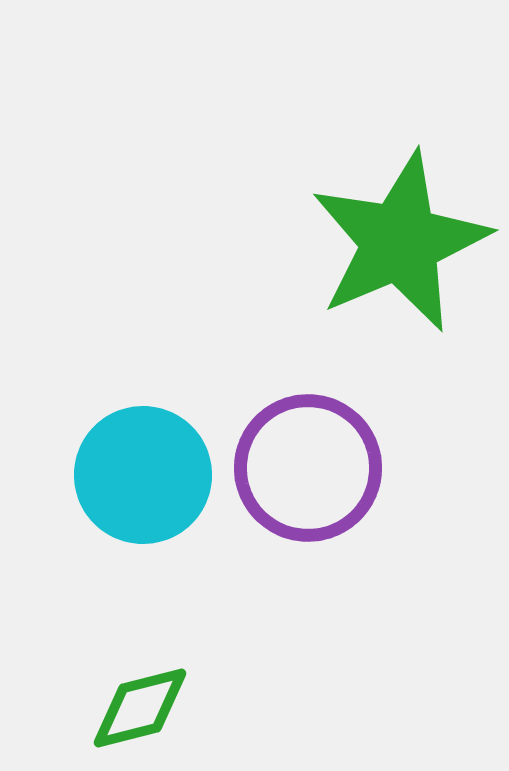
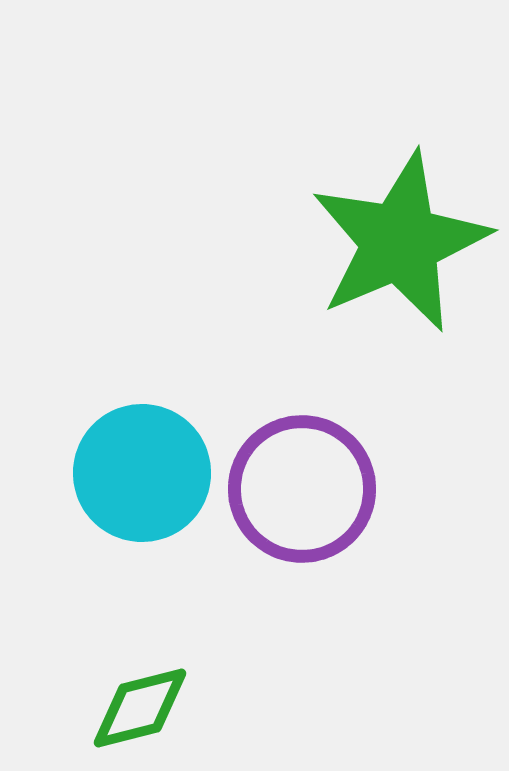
purple circle: moved 6 px left, 21 px down
cyan circle: moved 1 px left, 2 px up
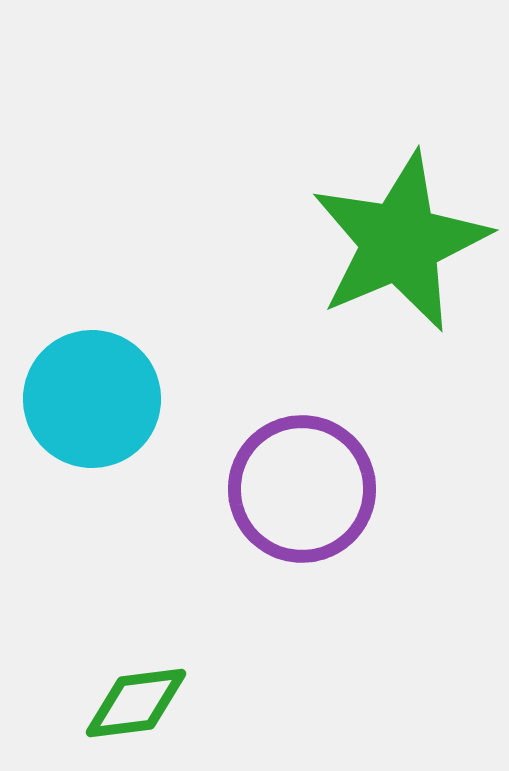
cyan circle: moved 50 px left, 74 px up
green diamond: moved 4 px left, 5 px up; rotated 7 degrees clockwise
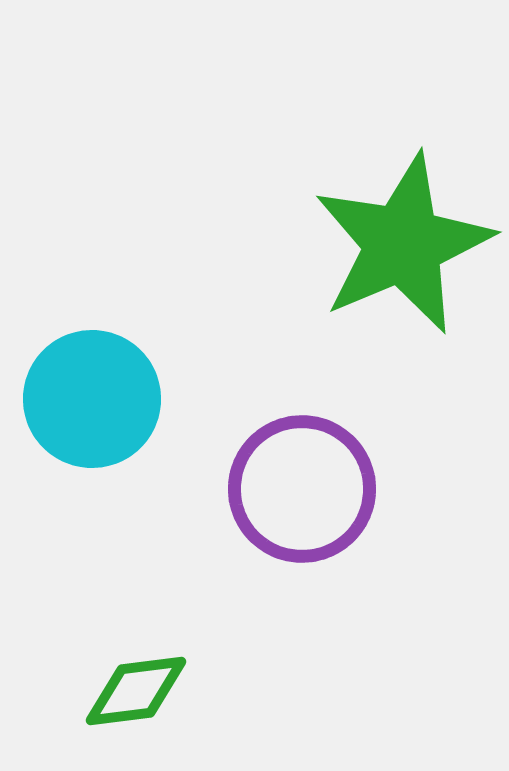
green star: moved 3 px right, 2 px down
green diamond: moved 12 px up
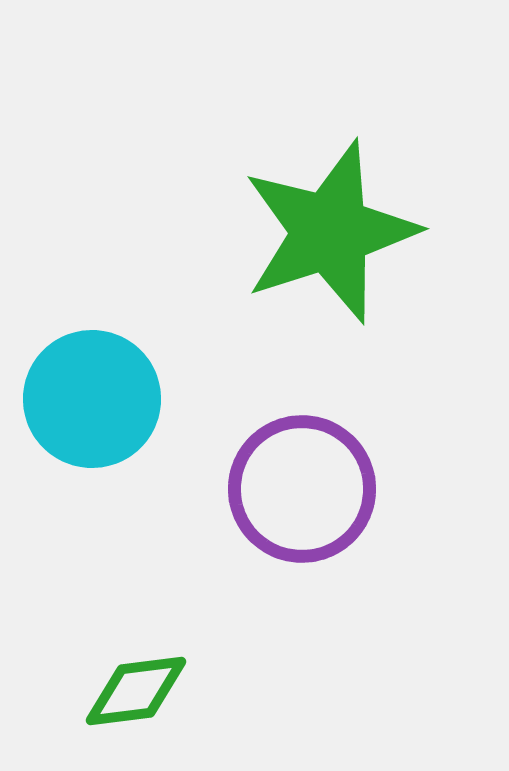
green star: moved 73 px left, 12 px up; rotated 5 degrees clockwise
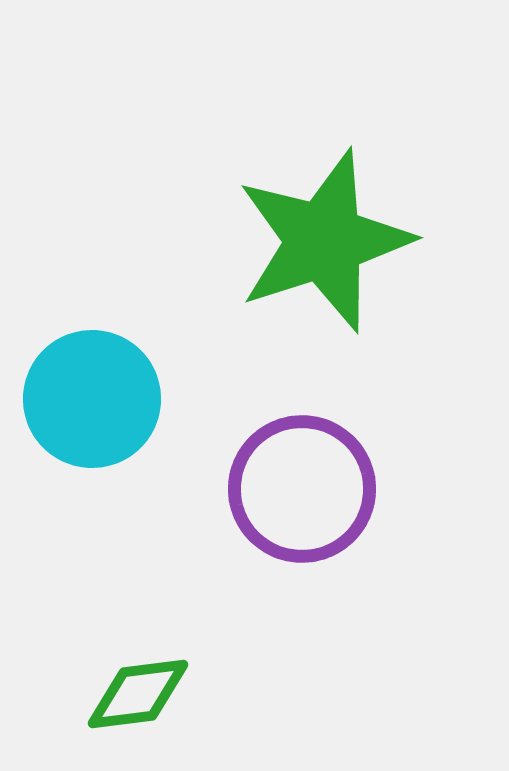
green star: moved 6 px left, 9 px down
green diamond: moved 2 px right, 3 px down
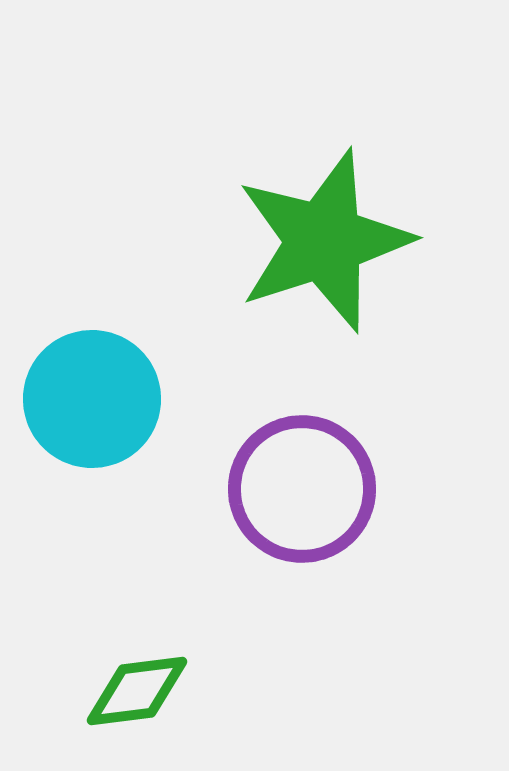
green diamond: moved 1 px left, 3 px up
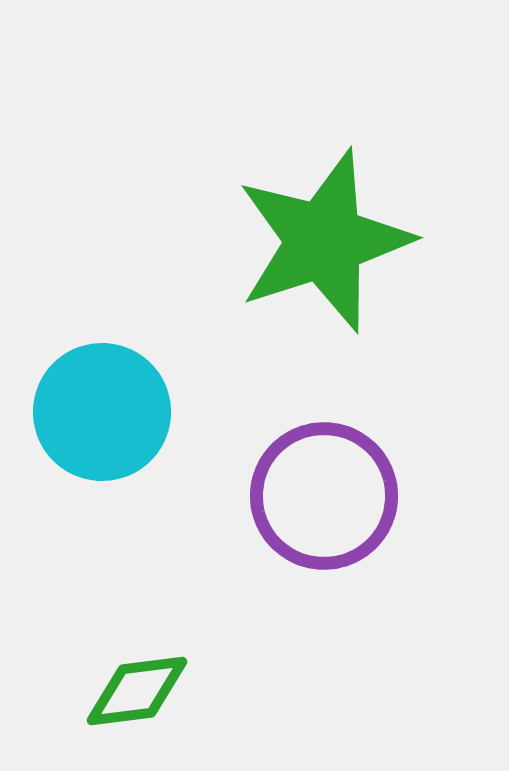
cyan circle: moved 10 px right, 13 px down
purple circle: moved 22 px right, 7 px down
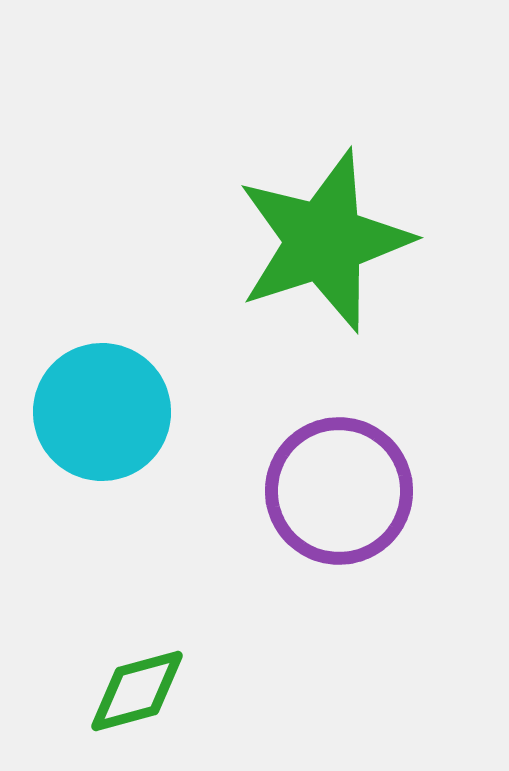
purple circle: moved 15 px right, 5 px up
green diamond: rotated 8 degrees counterclockwise
